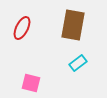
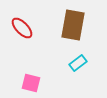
red ellipse: rotated 70 degrees counterclockwise
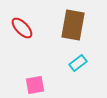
pink square: moved 4 px right, 2 px down; rotated 24 degrees counterclockwise
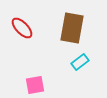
brown rectangle: moved 1 px left, 3 px down
cyan rectangle: moved 2 px right, 1 px up
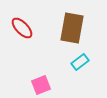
pink square: moved 6 px right; rotated 12 degrees counterclockwise
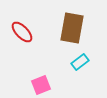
red ellipse: moved 4 px down
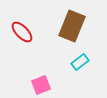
brown rectangle: moved 2 px up; rotated 12 degrees clockwise
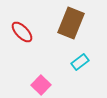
brown rectangle: moved 1 px left, 3 px up
pink square: rotated 24 degrees counterclockwise
